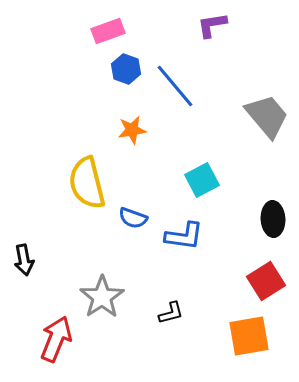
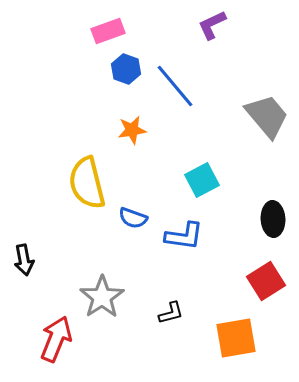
purple L-shape: rotated 16 degrees counterclockwise
orange square: moved 13 px left, 2 px down
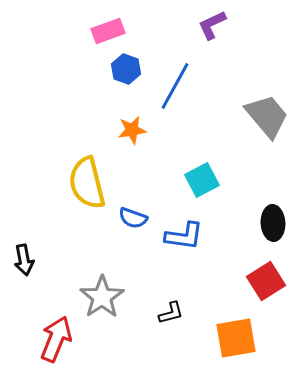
blue line: rotated 69 degrees clockwise
black ellipse: moved 4 px down
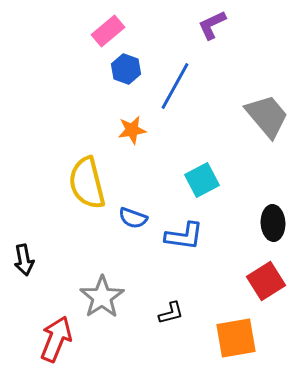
pink rectangle: rotated 20 degrees counterclockwise
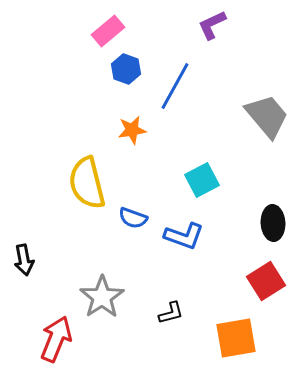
blue L-shape: rotated 12 degrees clockwise
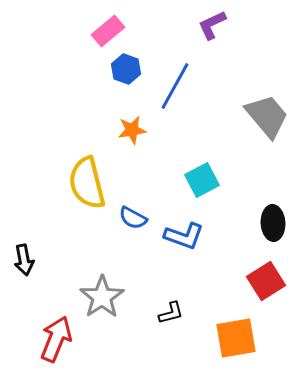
blue semicircle: rotated 8 degrees clockwise
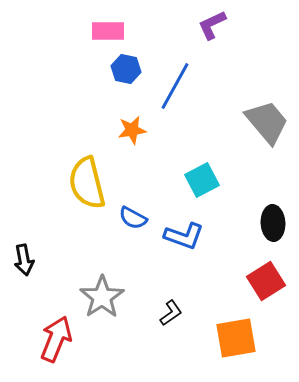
pink rectangle: rotated 40 degrees clockwise
blue hexagon: rotated 8 degrees counterclockwise
gray trapezoid: moved 6 px down
black L-shape: rotated 20 degrees counterclockwise
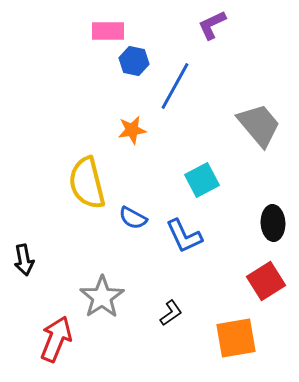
blue hexagon: moved 8 px right, 8 px up
gray trapezoid: moved 8 px left, 3 px down
blue L-shape: rotated 45 degrees clockwise
